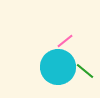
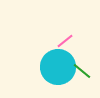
green line: moved 3 px left
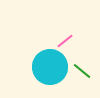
cyan circle: moved 8 px left
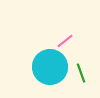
green line: moved 1 px left, 2 px down; rotated 30 degrees clockwise
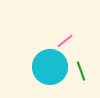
green line: moved 2 px up
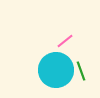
cyan circle: moved 6 px right, 3 px down
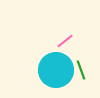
green line: moved 1 px up
